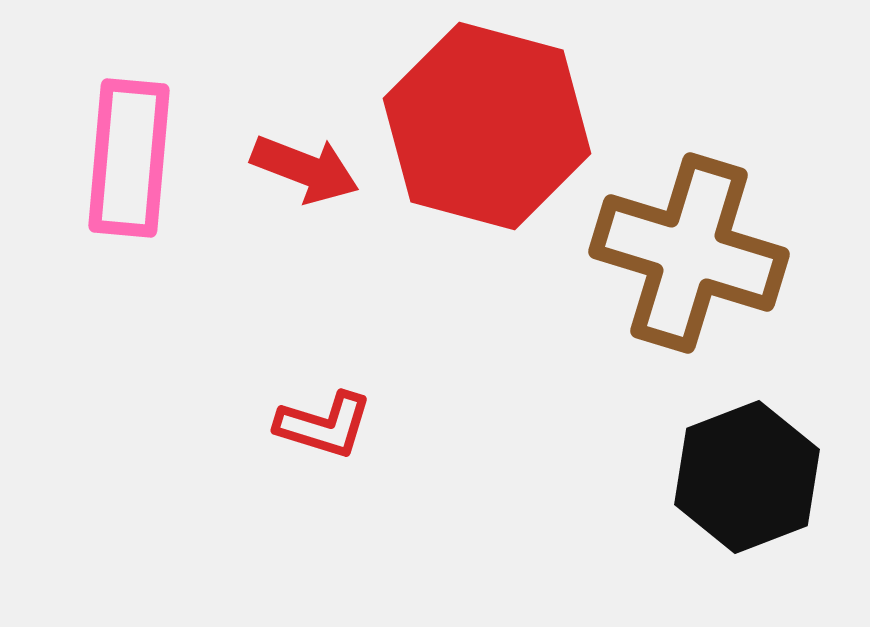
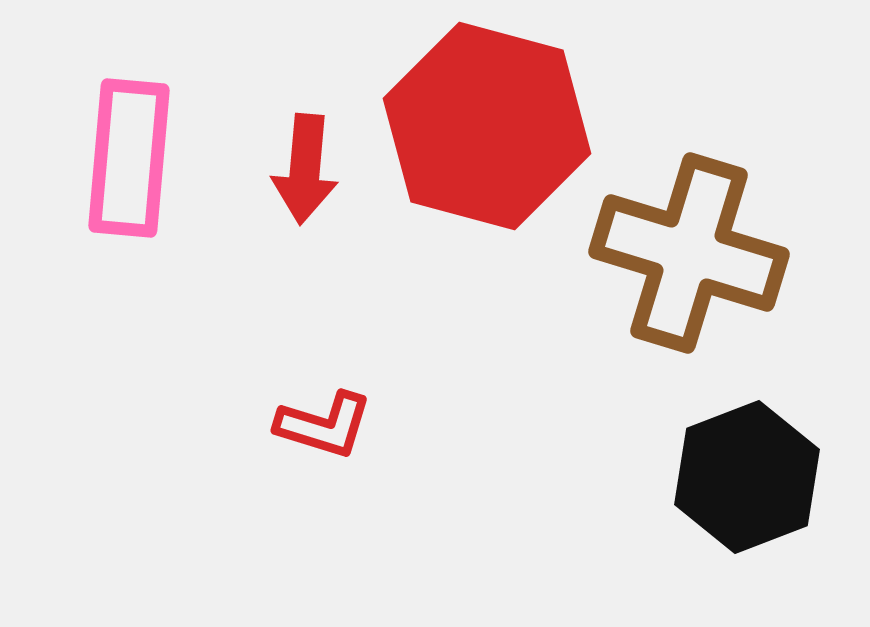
red arrow: rotated 74 degrees clockwise
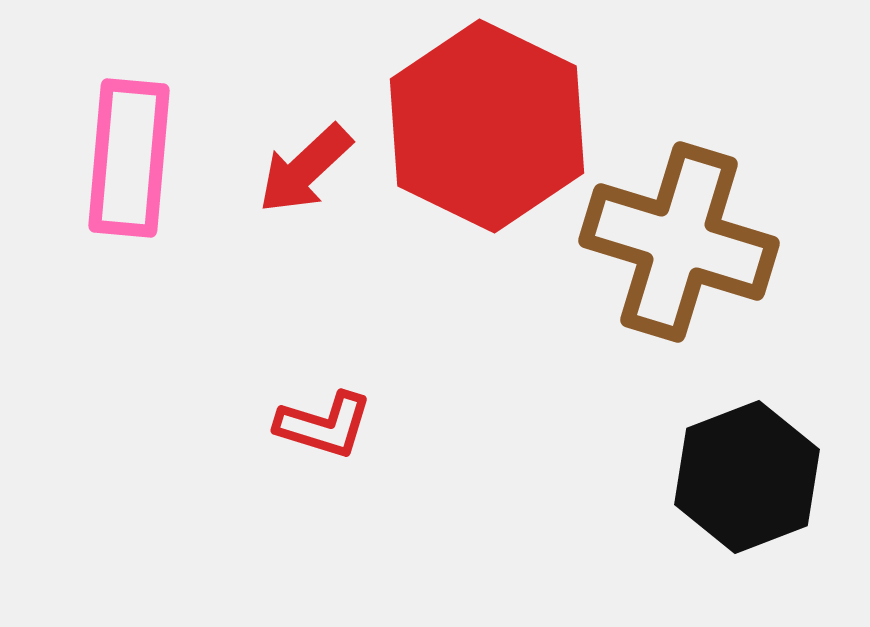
red hexagon: rotated 11 degrees clockwise
red arrow: rotated 42 degrees clockwise
brown cross: moved 10 px left, 11 px up
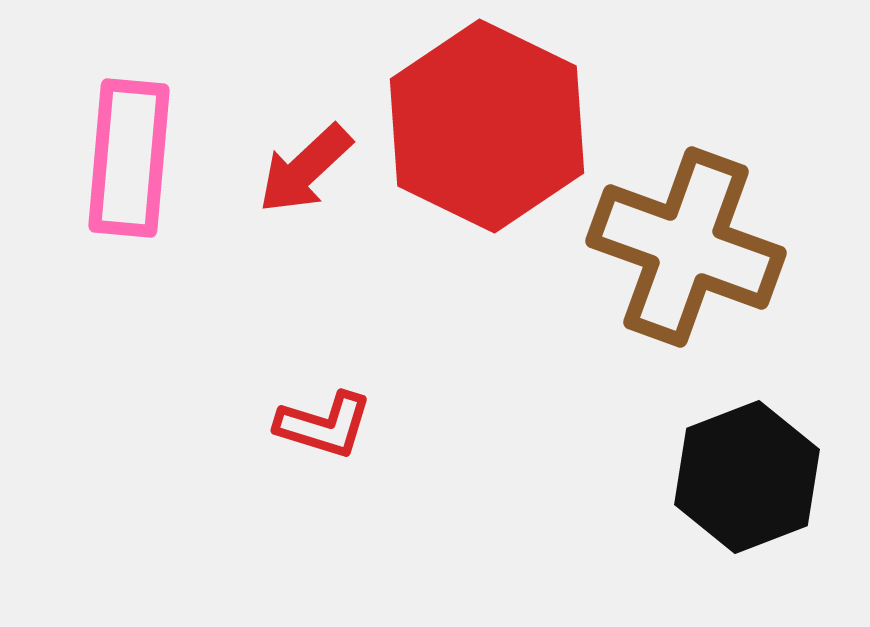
brown cross: moved 7 px right, 5 px down; rotated 3 degrees clockwise
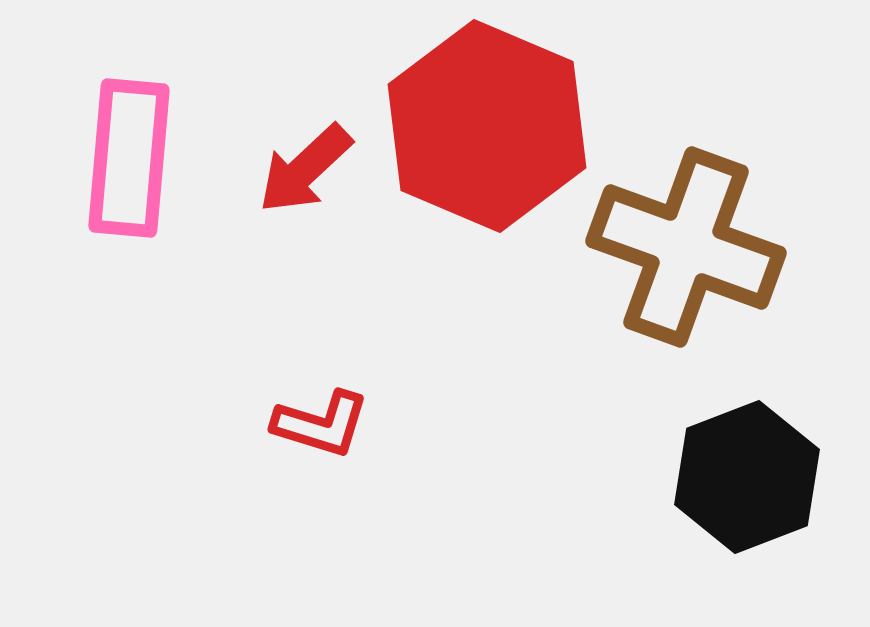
red hexagon: rotated 3 degrees counterclockwise
red L-shape: moved 3 px left, 1 px up
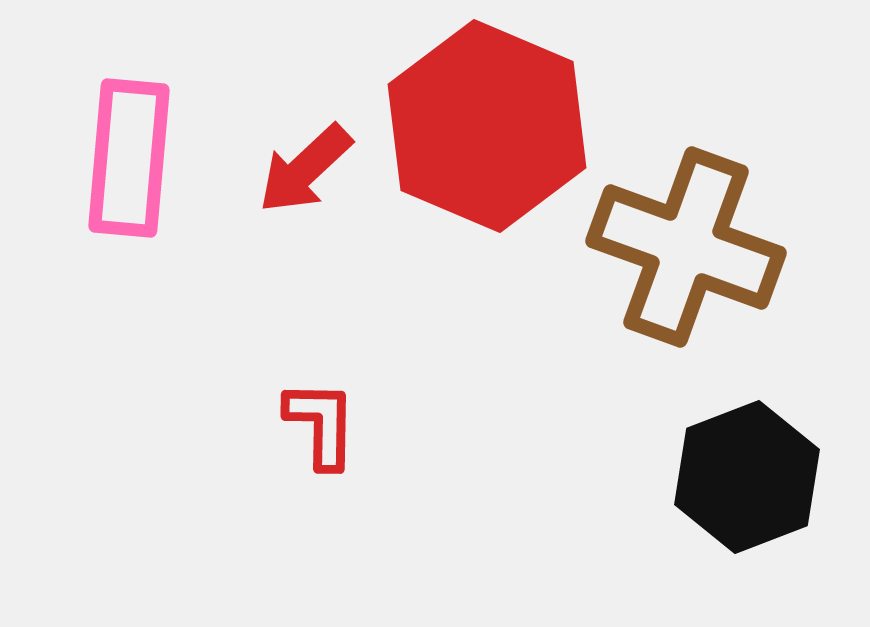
red L-shape: rotated 106 degrees counterclockwise
